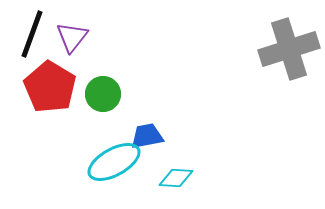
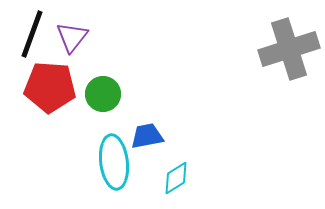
red pentagon: rotated 27 degrees counterclockwise
cyan ellipse: rotated 68 degrees counterclockwise
cyan diamond: rotated 36 degrees counterclockwise
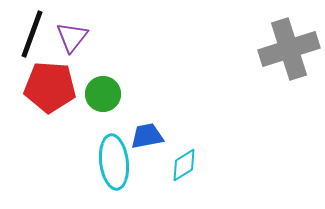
cyan diamond: moved 8 px right, 13 px up
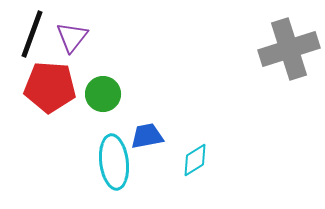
cyan diamond: moved 11 px right, 5 px up
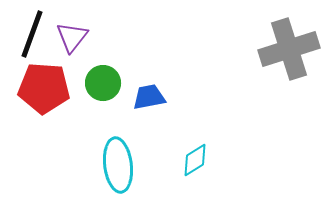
red pentagon: moved 6 px left, 1 px down
green circle: moved 11 px up
blue trapezoid: moved 2 px right, 39 px up
cyan ellipse: moved 4 px right, 3 px down
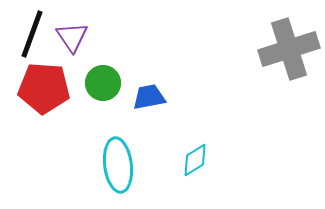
purple triangle: rotated 12 degrees counterclockwise
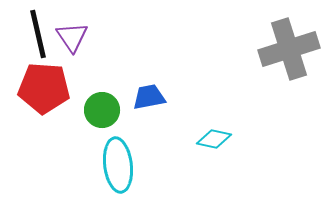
black line: moved 6 px right; rotated 33 degrees counterclockwise
green circle: moved 1 px left, 27 px down
cyan diamond: moved 19 px right, 21 px up; rotated 44 degrees clockwise
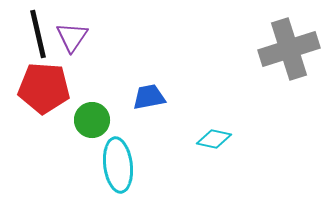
purple triangle: rotated 8 degrees clockwise
green circle: moved 10 px left, 10 px down
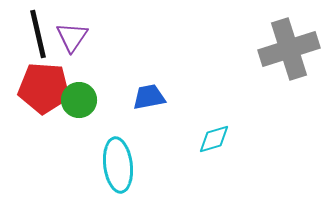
green circle: moved 13 px left, 20 px up
cyan diamond: rotated 28 degrees counterclockwise
